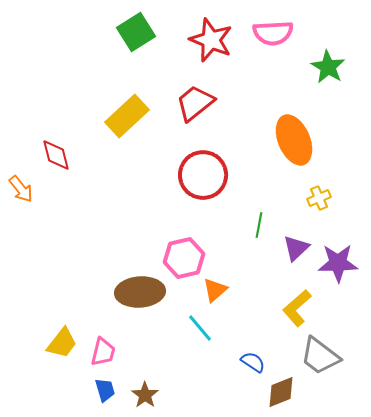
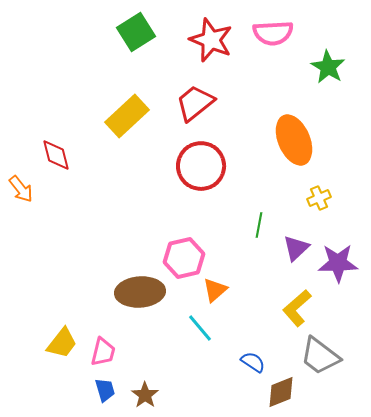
red circle: moved 2 px left, 9 px up
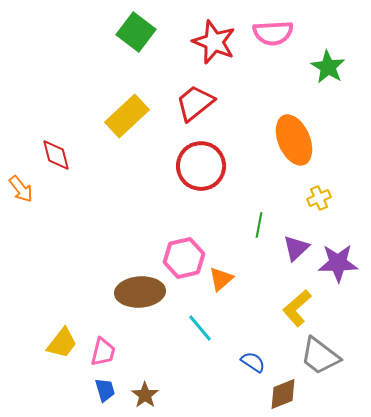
green square: rotated 21 degrees counterclockwise
red star: moved 3 px right, 2 px down
orange triangle: moved 6 px right, 11 px up
brown diamond: moved 2 px right, 2 px down
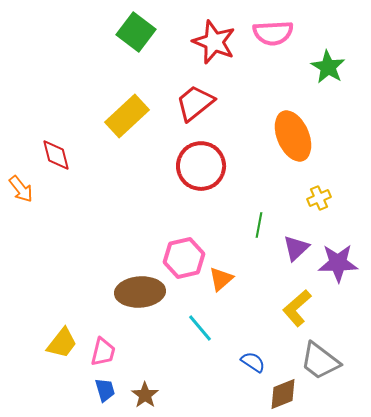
orange ellipse: moved 1 px left, 4 px up
gray trapezoid: moved 5 px down
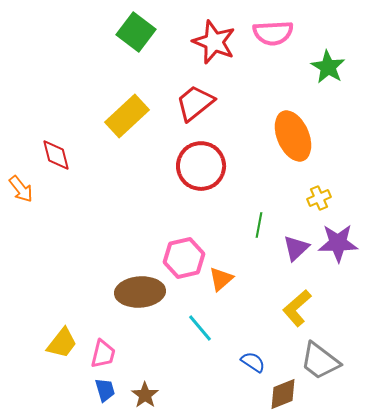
purple star: moved 20 px up
pink trapezoid: moved 2 px down
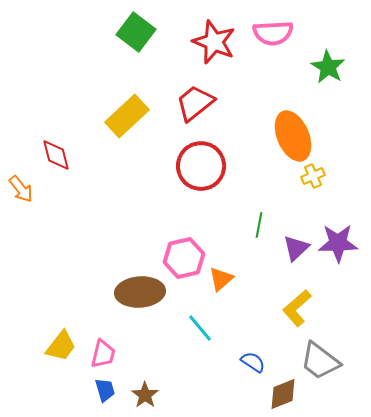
yellow cross: moved 6 px left, 22 px up
yellow trapezoid: moved 1 px left, 3 px down
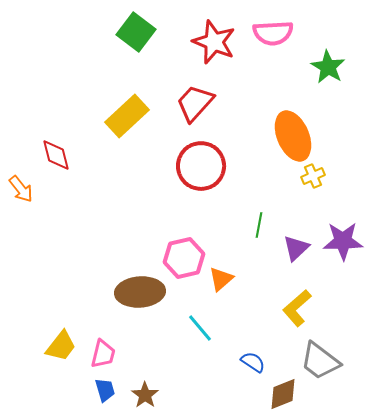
red trapezoid: rotated 9 degrees counterclockwise
purple star: moved 5 px right, 2 px up
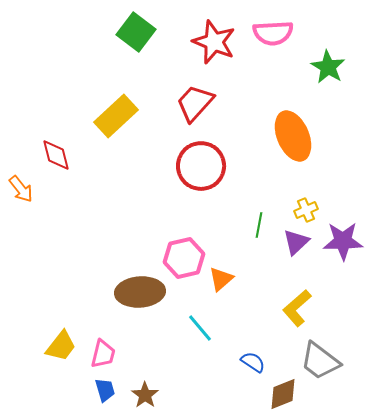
yellow rectangle: moved 11 px left
yellow cross: moved 7 px left, 34 px down
purple triangle: moved 6 px up
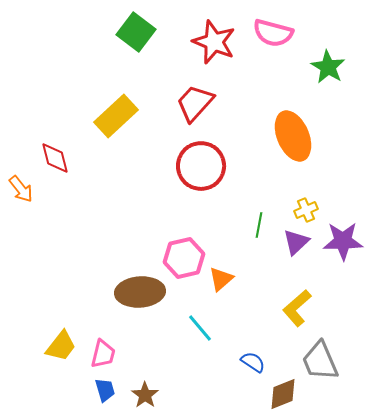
pink semicircle: rotated 18 degrees clockwise
red diamond: moved 1 px left, 3 px down
gray trapezoid: rotated 30 degrees clockwise
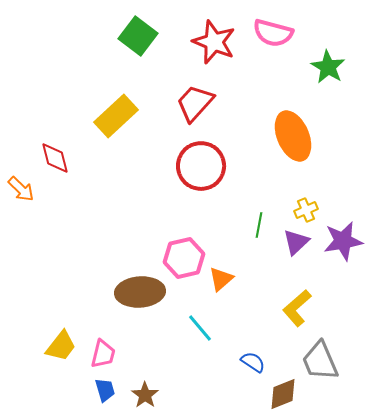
green square: moved 2 px right, 4 px down
orange arrow: rotated 8 degrees counterclockwise
purple star: rotated 9 degrees counterclockwise
